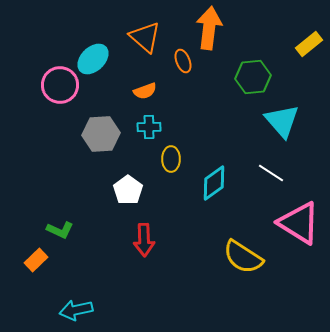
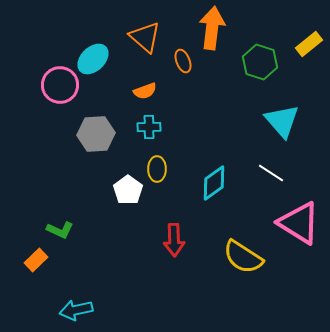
orange arrow: moved 3 px right
green hexagon: moved 7 px right, 15 px up; rotated 24 degrees clockwise
gray hexagon: moved 5 px left
yellow ellipse: moved 14 px left, 10 px down
red arrow: moved 30 px right
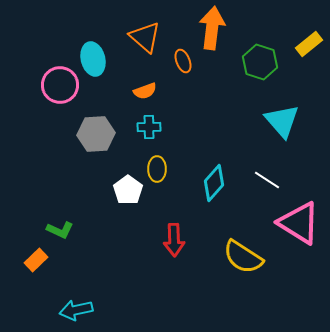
cyan ellipse: rotated 60 degrees counterclockwise
white line: moved 4 px left, 7 px down
cyan diamond: rotated 12 degrees counterclockwise
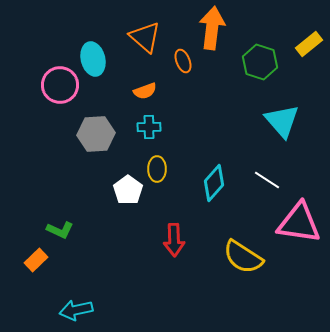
pink triangle: rotated 24 degrees counterclockwise
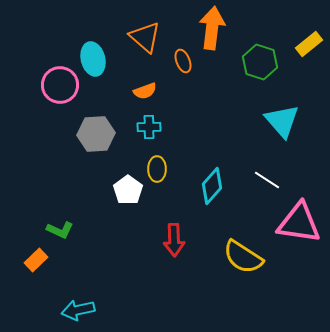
cyan diamond: moved 2 px left, 3 px down
cyan arrow: moved 2 px right
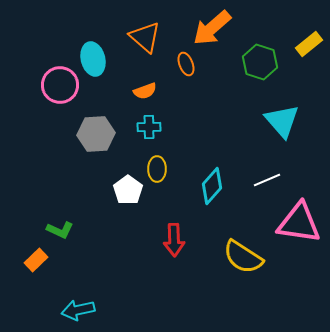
orange arrow: rotated 138 degrees counterclockwise
orange ellipse: moved 3 px right, 3 px down
white line: rotated 56 degrees counterclockwise
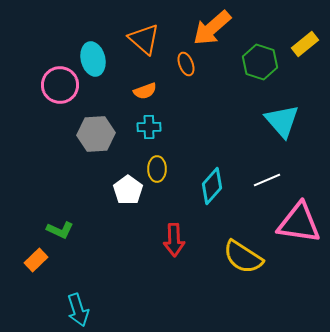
orange triangle: moved 1 px left, 2 px down
yellow rectangle: moved 4 px left
cyan arrow: rotated 96 degrees counterclockwise
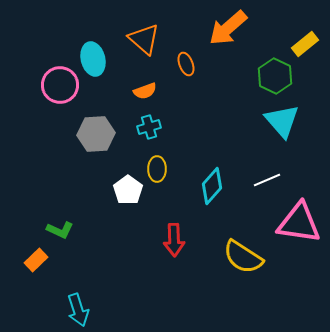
orange arrow: moved 16 px right
green hexagon: moved 15 px right, 14 px down; rotated 8 degrees clockwise
cyan cross: rotated 15 degrees counterclockwise
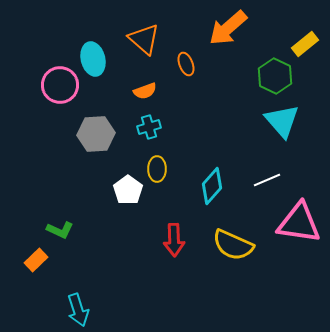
yellow semicircle: moved 10 px left, 12 px up; rotated 9 degrees counterclockwise
